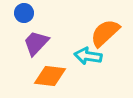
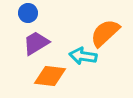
blue circle: moved 4 px right
purple trapezoid: rotated 16 degrees clockwise
cyan arrow: moved 5 px left
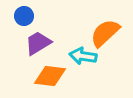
blue circle: moved 4 px left, 3 px down
purple trapezoid: moved 2 px right
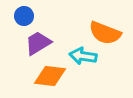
orange semicircle: rotated 116 degrees counterclockwise
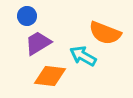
blue circle: moved 3 px right
cyan arrow: rotated 20 degrees clockwise
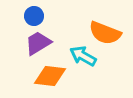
blue circle: moved 7 px right
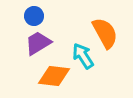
orange semicircle: rotated 140 degrees counterclockwise
cyan arrow: rotated 28 degrees clockwise
orange diamond: moved 4 px right
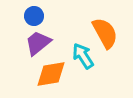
purple trapezoid: rotated 8 degrees counterclockwise
orange diamond: moved 3 px left, 2 px up; rotated 16 degrees counterclockwise
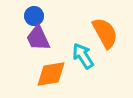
purple trapezoid: moved 5 px up; rotated 76 degrees counterclockwise
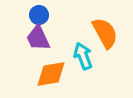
blue circle: moved 5 px right, 1 px up
cyan arrow: rotated 12 degrees clockwise
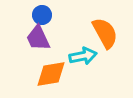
blue circle: moved 3 px right
cyan arrow: rotated 100 degrees clockwise
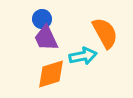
blue circle: moved 4 px down
purple trapezoid: moved 8 px right
orange diamond: rotated 8 degrees counterclockwise
